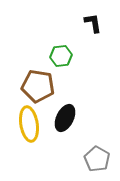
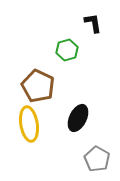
green hexagon: moved 6 px right, 6 px up; rotated 10 degrees counterclockwise
brown pentagon: rotated 16 degrees clockwise
black ellipse: moved 13 px right
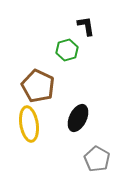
black L-shape: moved 7 px left, 3 px down
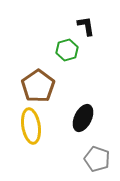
brown pentagon: rotated 12 degrees clockwise
black ellipse: moved 5 px right
yellow ellipse: moved 2 px right, 2 px down
gray pentagon: rotated 10 degrees counterclockwise
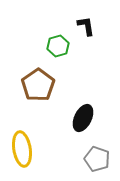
green hexagon: moved 9 px left, 4 px up
brown pentagon: moved 1 px up
yellow ellipse: moved 9 px left, 23 px down
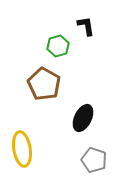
brown pentagon: moved 6 px right, 1 px up; rotated 8 degrees counterclockwise
gray pentagon: moved 3 px left, 1 px down
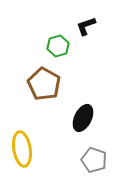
black L-shape: rotated 100 degrees counterclockwise
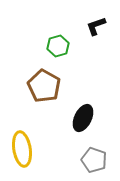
black L-shape: moved 10 px right
brown pentagon: moved 2 px down
